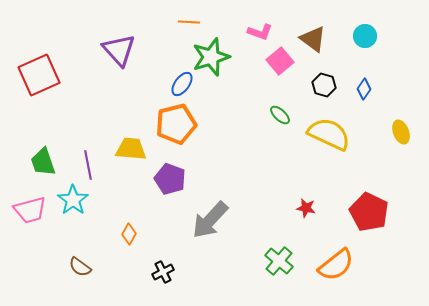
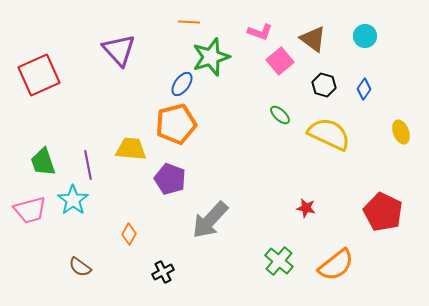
red pentagon: moved 14 px right
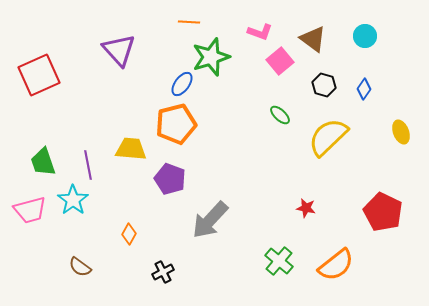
yellow semicircle: moved 1 px left, 3 px down; rotated 69 degrees counterclockwise
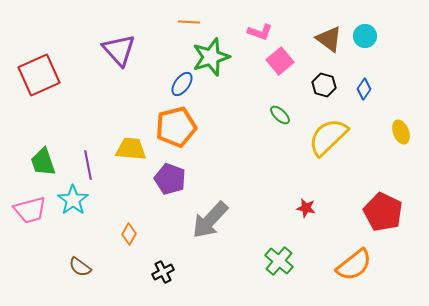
brown triangle: moved 16 px right
orange pentagon: moved 3 px down
orange semicircle: moved 18 px right
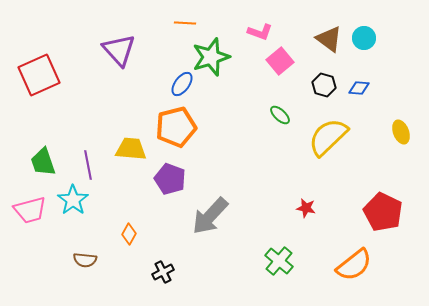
orange line: moved 4 px left, 1 px down
cyan circle: moved 1 px left, 2 px down
blue diamond: moved 5 px left, 1 px up; rotated 60 degrees clockwise
gray arrow: moved 4 px up
brown semicircle: moved 5 px right, 7 px up; rotated 30 degrees counterclockwise
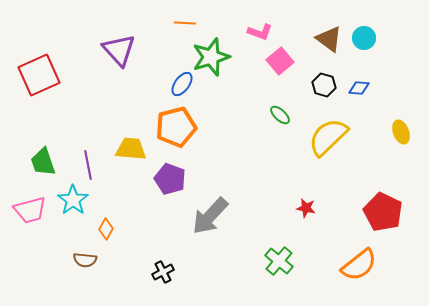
orange diamond: moved 23 px left, 5 px up
orange semicircle: moved 5 px right
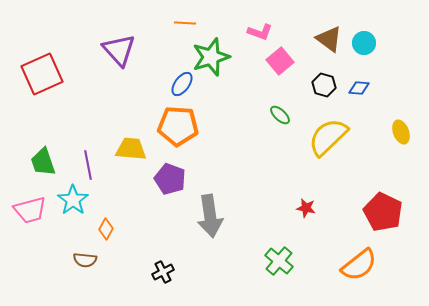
cyan circle: moved 5 px down
red square: moved 3 px right, 1 px up
orange pentagon: moved 2 px right, 1 px up; rotated 18 degrees clockwise
gray arrow: rotated 51 degrees counterclockwise
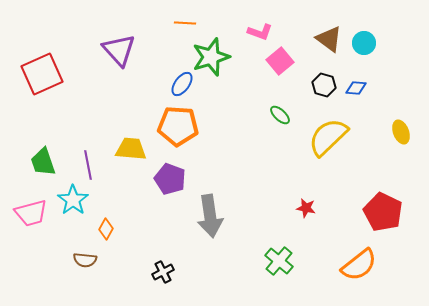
blue diamond: moved 3 px left
pink trapezoid: moved 1 px right, 3 px down
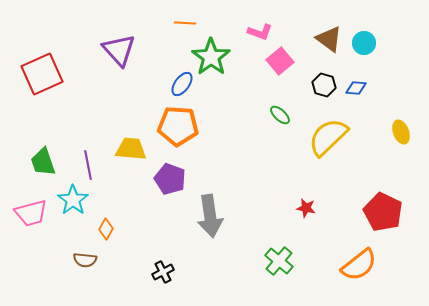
green star: rotated 18 degrees counterclockwise
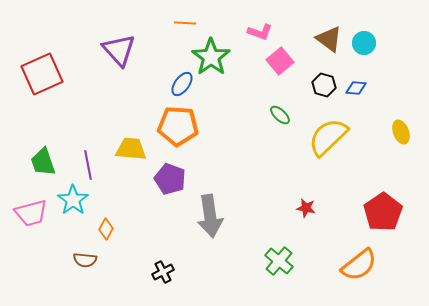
red pentagon: rotated 12 degrees clockwise
